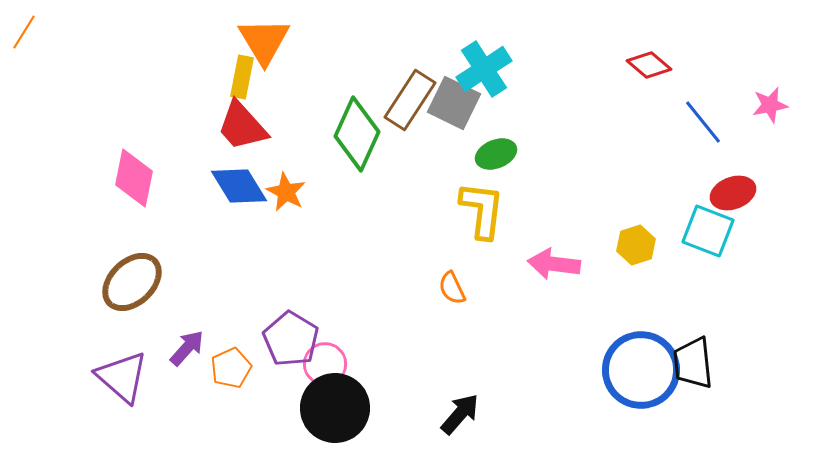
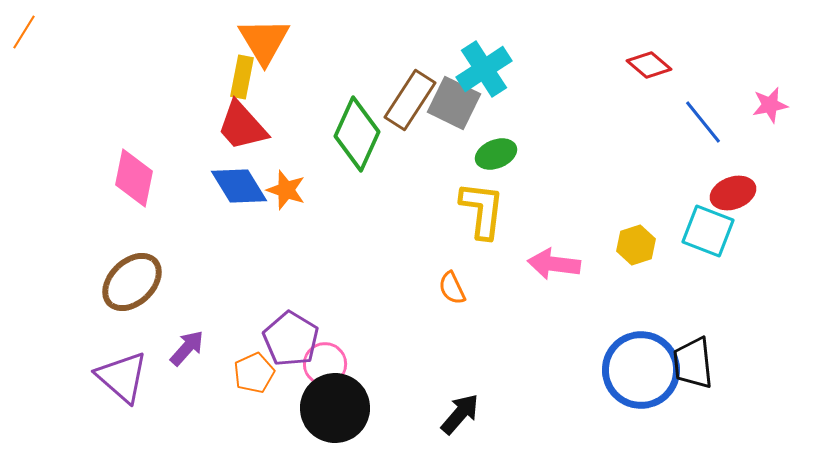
orange star: moved 2 px up; rotated 9 degrees counterclockwise
orange pentagon: moved 23 px right, 5 px down
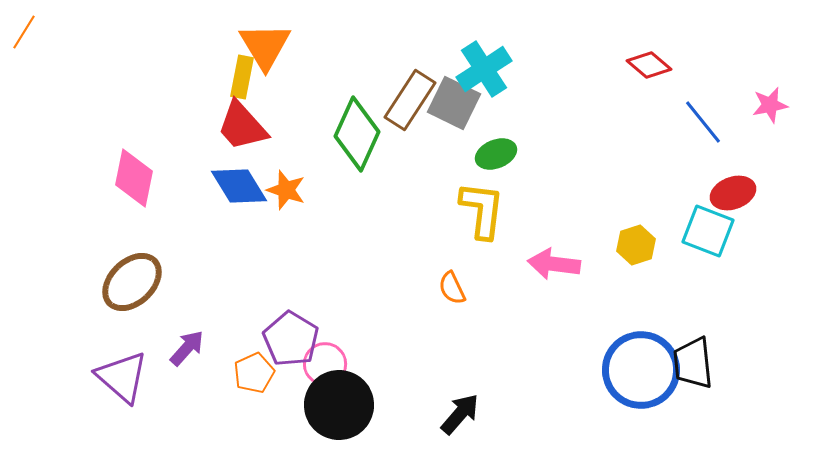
orange triangle: moved 1 px right, 5 px down
black circle: moved 4 px right, 3 px up
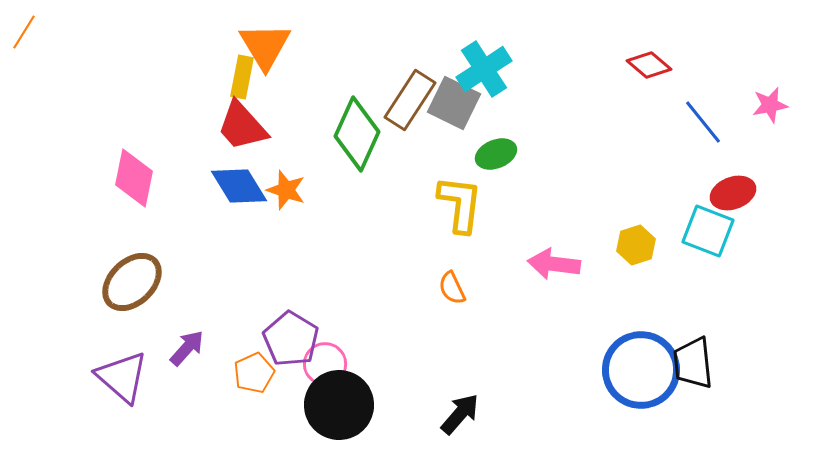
yellow L-shape: moved 22 px left, 6 px up
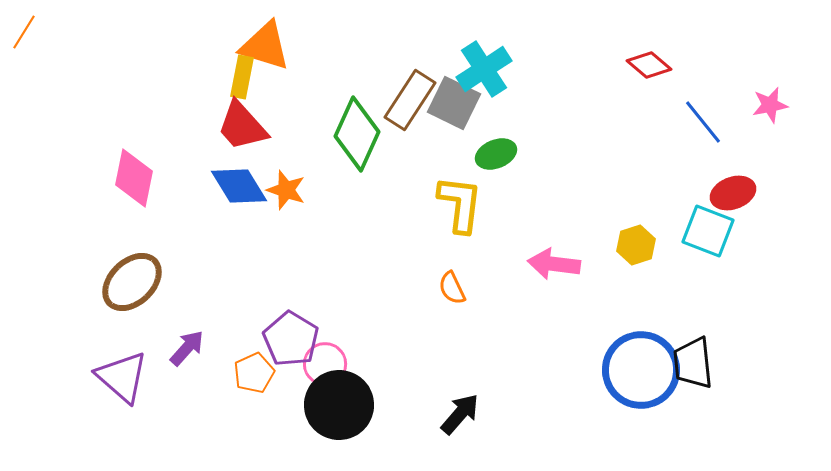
orange triangle: rotated 42 degrees counterclockwise
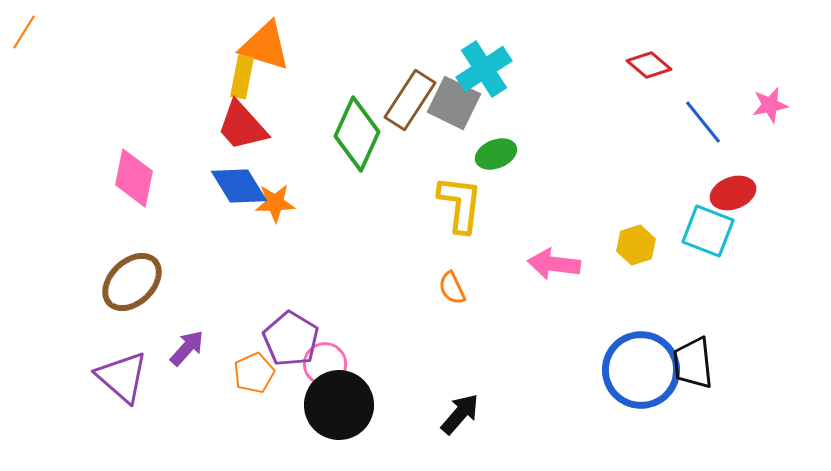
orange star: moved 11 px left, 13 px down; rotated 21 degrees counterclockwise
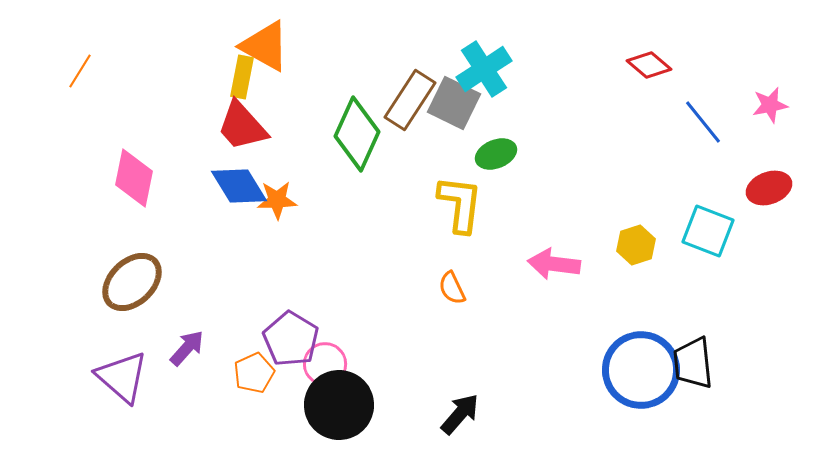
orange line: moved 56 px right, 39 px down
orange triangle: rotated 12 degrees clockwise
red ellipse: moved 36 px right, 5 px up
orange star: moved 2 px right, 3 px up
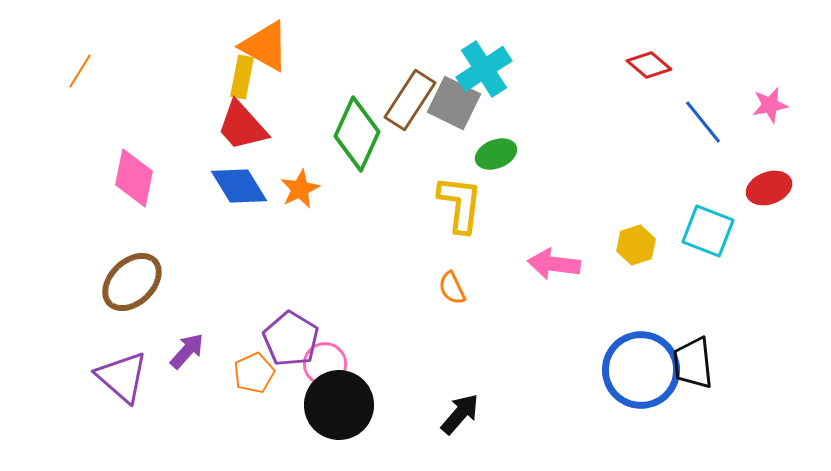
orange star: moved 23 px right, 11 px up; rotated 24 degrees counterclockwise
purple arrow: moved 3 px down
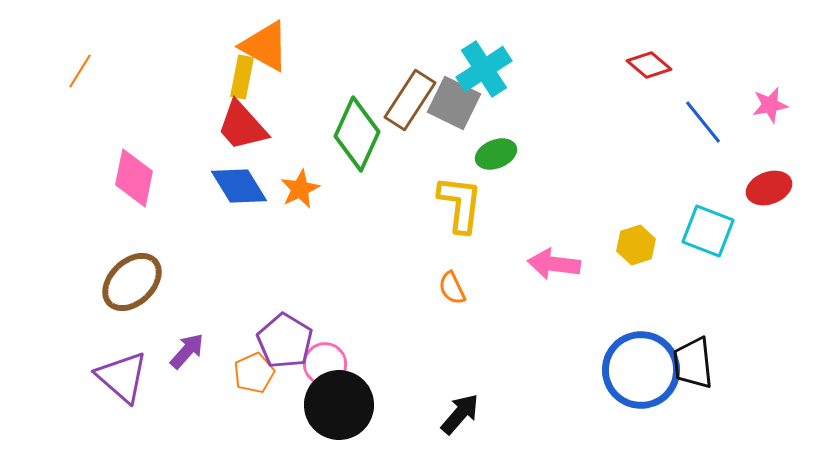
purple pentagon: moved 6 px left, 2 px down
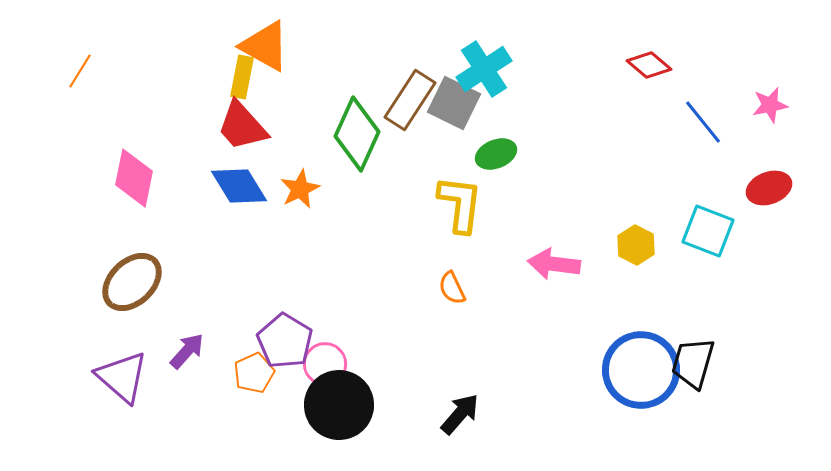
yellow hexagon: rotated 15 degrees counterclockwise
black trapezoid: rotated 22 degrees clockwise
